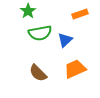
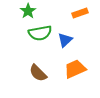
orange rectangle: moved 1 px up
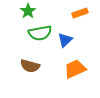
brown semicircle: moved 8 px left, 7 px up; rotated 30 degrees counterclockwise
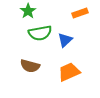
orange trapezoid: moved 6 px left, 3 px down
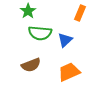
orange rectangle: rotated 49 degrees counterclockwise
green semicircle: rotated 15 degrees clockwise
brown semicircle: moved 1 px right, 1 px up; rotated 36 degrees counterclockwise
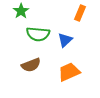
green star: moved 7 px left
green semicircle: moved 2 px left, 1 px down
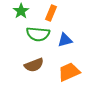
orange rectangle: moved 29 px left
blue triangle: rotated 28 degrees clockwise
brown semicircle: moved 3 px right
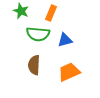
green star: rotated 14 degrees counterclockwise
brown semicircle: rotated 114 degrees clockwise
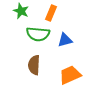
orange trapezoid: moved 1 px right, 3 px down
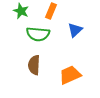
orange rectangle: moved 2 px up
blue triangle: moved 10 px right, 10 px up; rotated 28 degrees counterclockwise
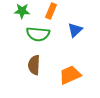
green star: moved 1 px right; rotated 21 degrees counterclockwise
